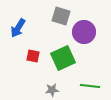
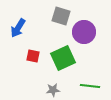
gray star: moved 1 px right
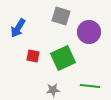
purple circle: moved 5 px right
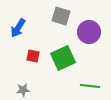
gray star: moved 30 px left
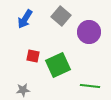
gray square: rotated 24 degrees clockwise
blue arrow: moved 7 px right, 9 px up
green square: moved 5 px left, 7 px down
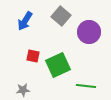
blue arrow: moved 2 px down
green line: moved 4 px left
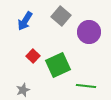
red square: rotated 32 degrees clockwise
gray star: rotated 16 degrees counterclockwise
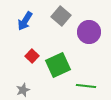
red square: moved 1 px left
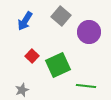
gray star: moved 1 px left
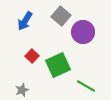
purple circle: moved 6 px left
green line: rotated 24 degrees clockwise
